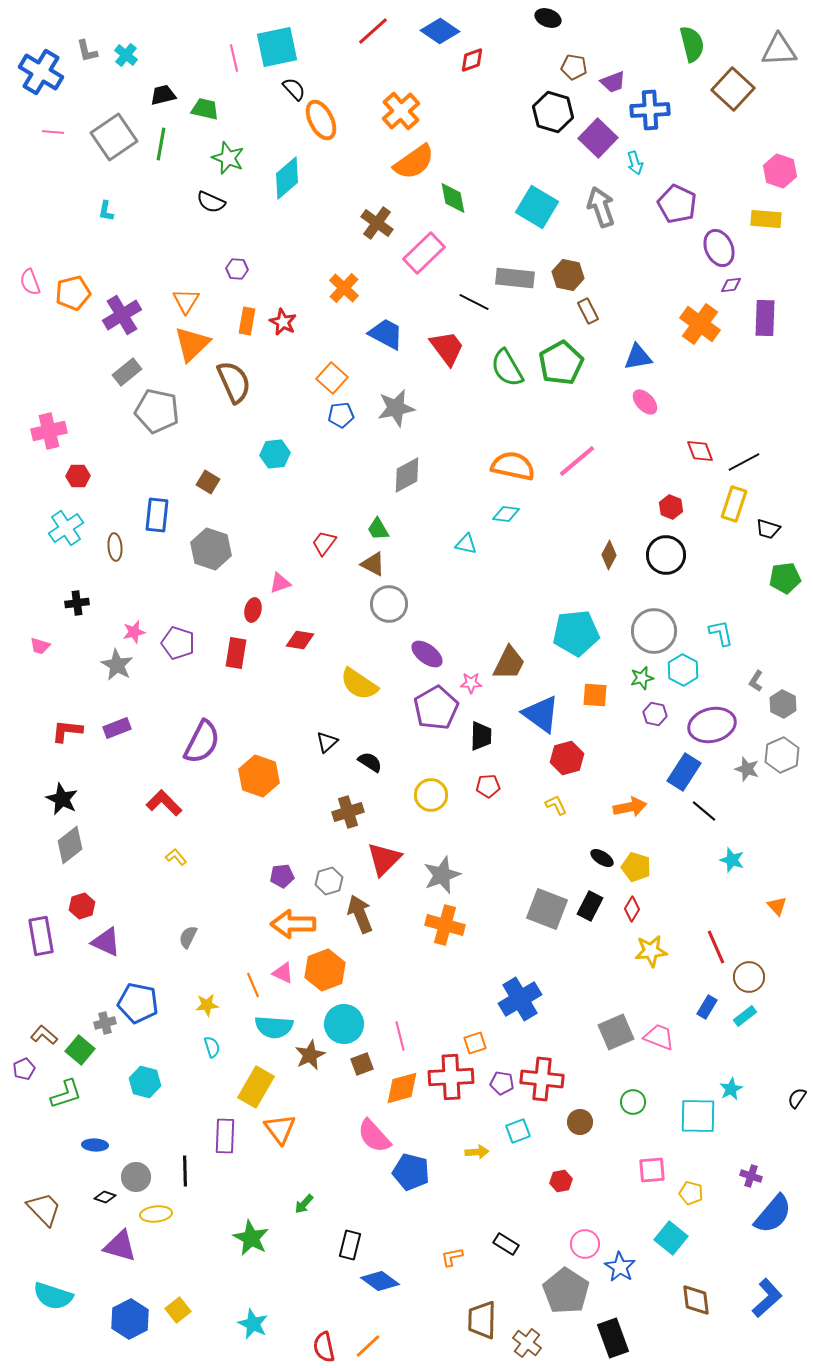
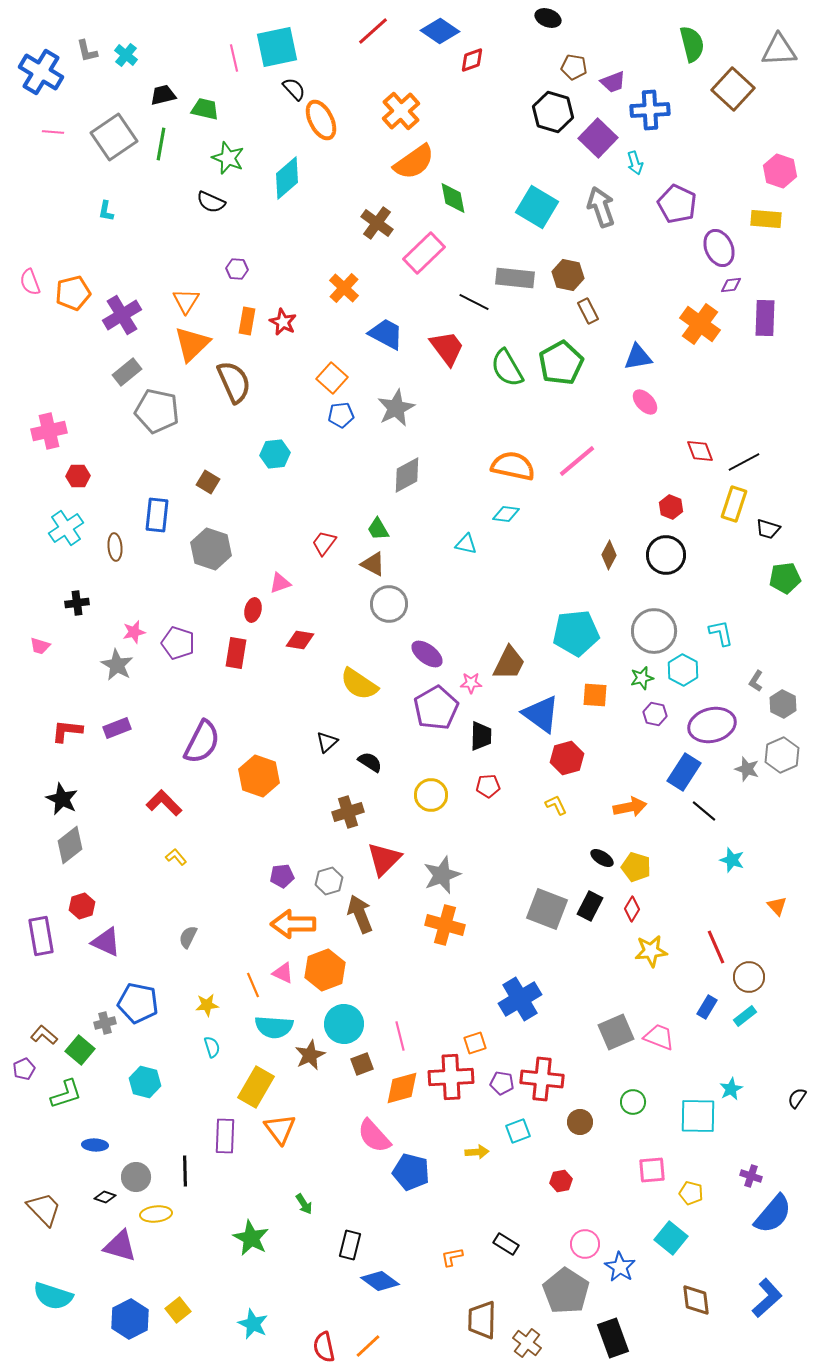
gray star at (396, 408): rotated 15 degrees counterclockwise
green arrow at (304, 1204): rotated 75 degrees counterclockwise
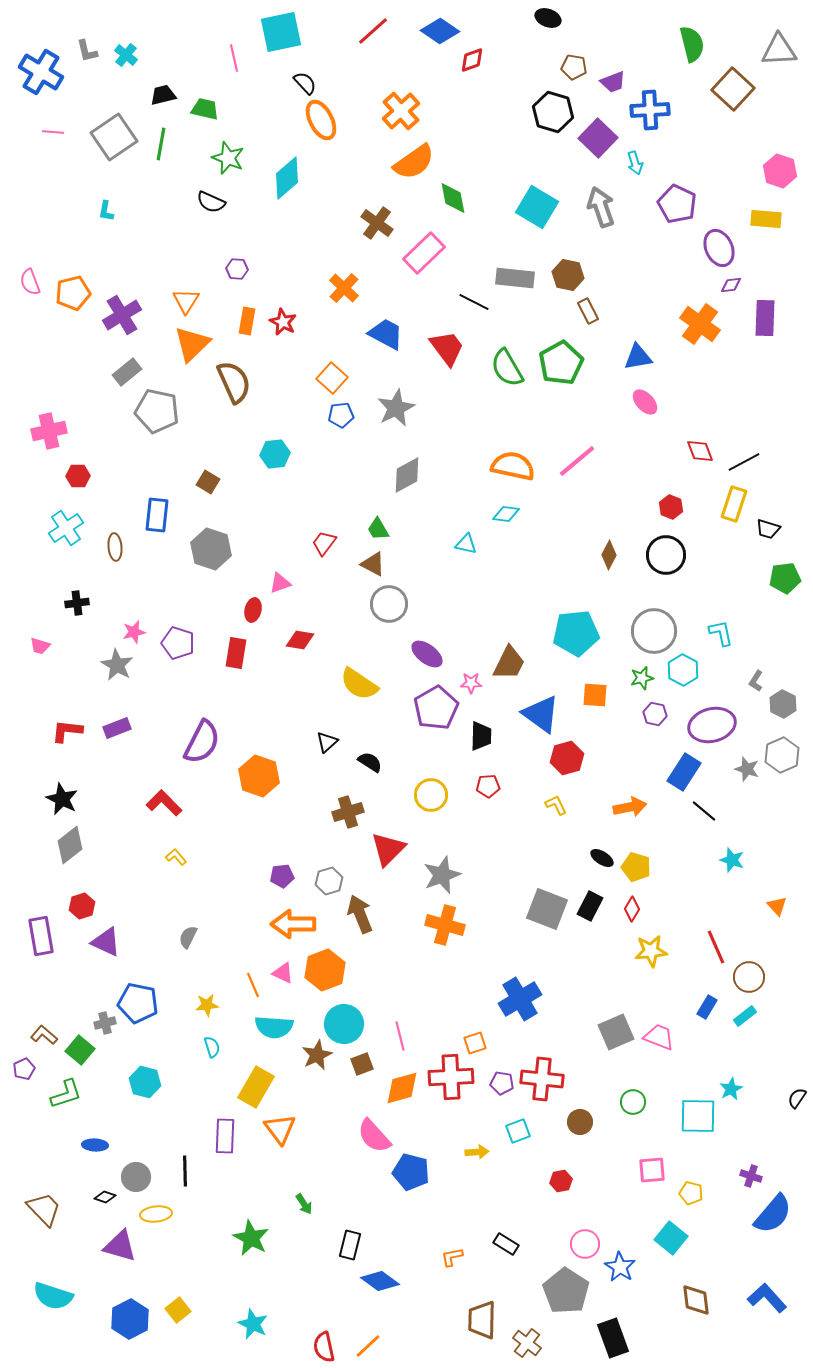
cyan square at (277, 47): moved 4 px right, 15 px up
black semicircle at (294, 89): moved 11 px right, 6 px up
red triangle at (384, 859): moved 4 px right, 10 px up
brown star at (310, 1055): moved 7 px right
blue L-shape at (767, 1298): rotated 90 degrees counterclockwise
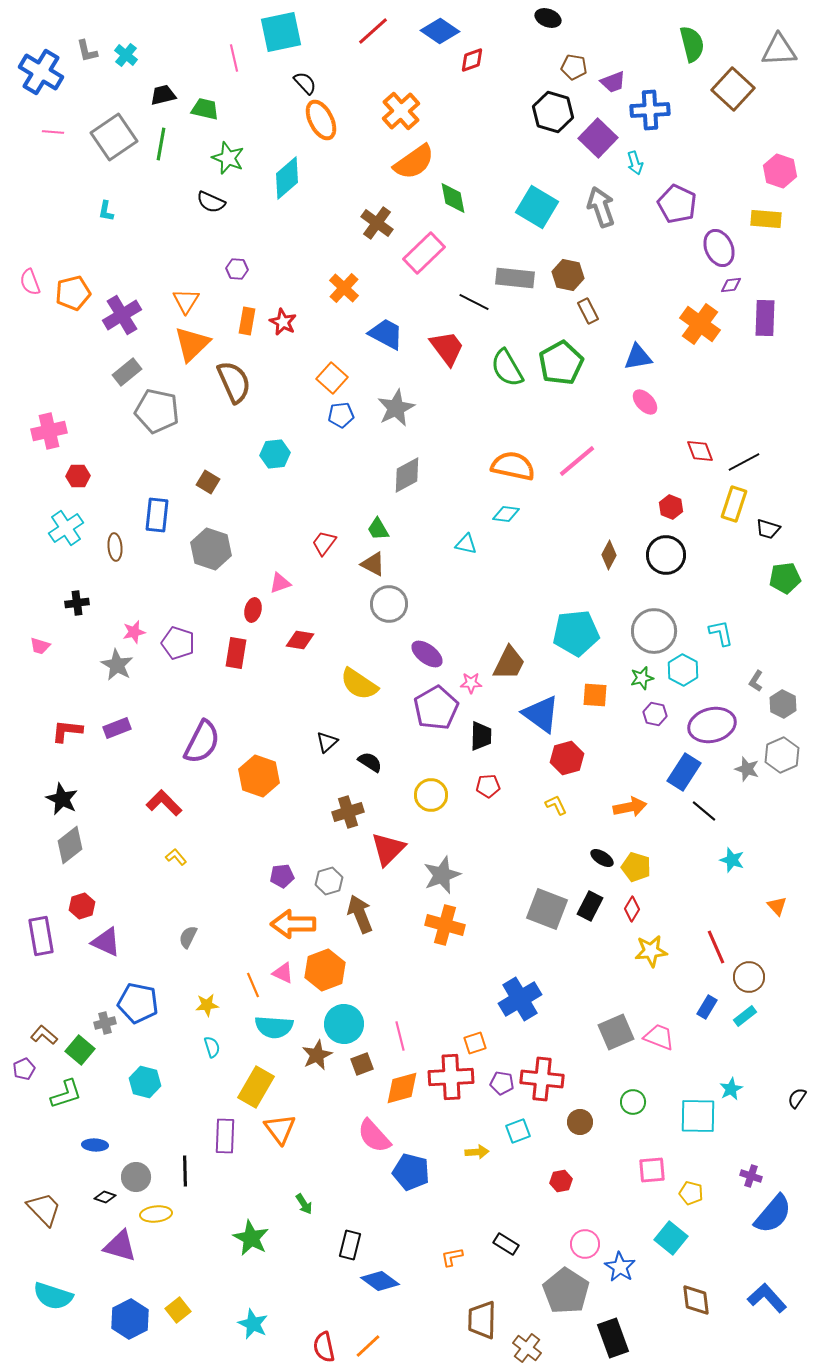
brown cross at (527, 1343): moved 5 px down
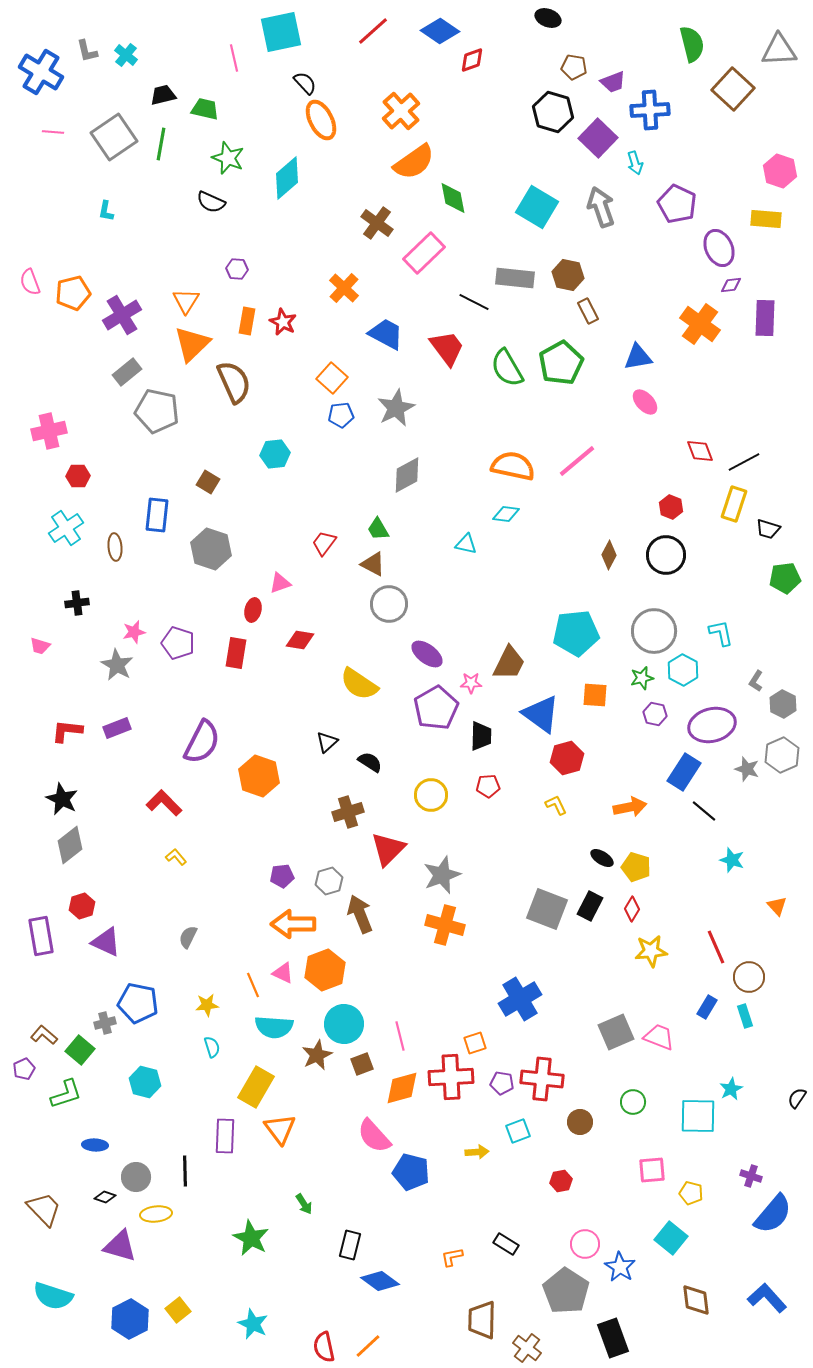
cyan rectangle at (745, 1016): rotated 70 degrees counterclockwise
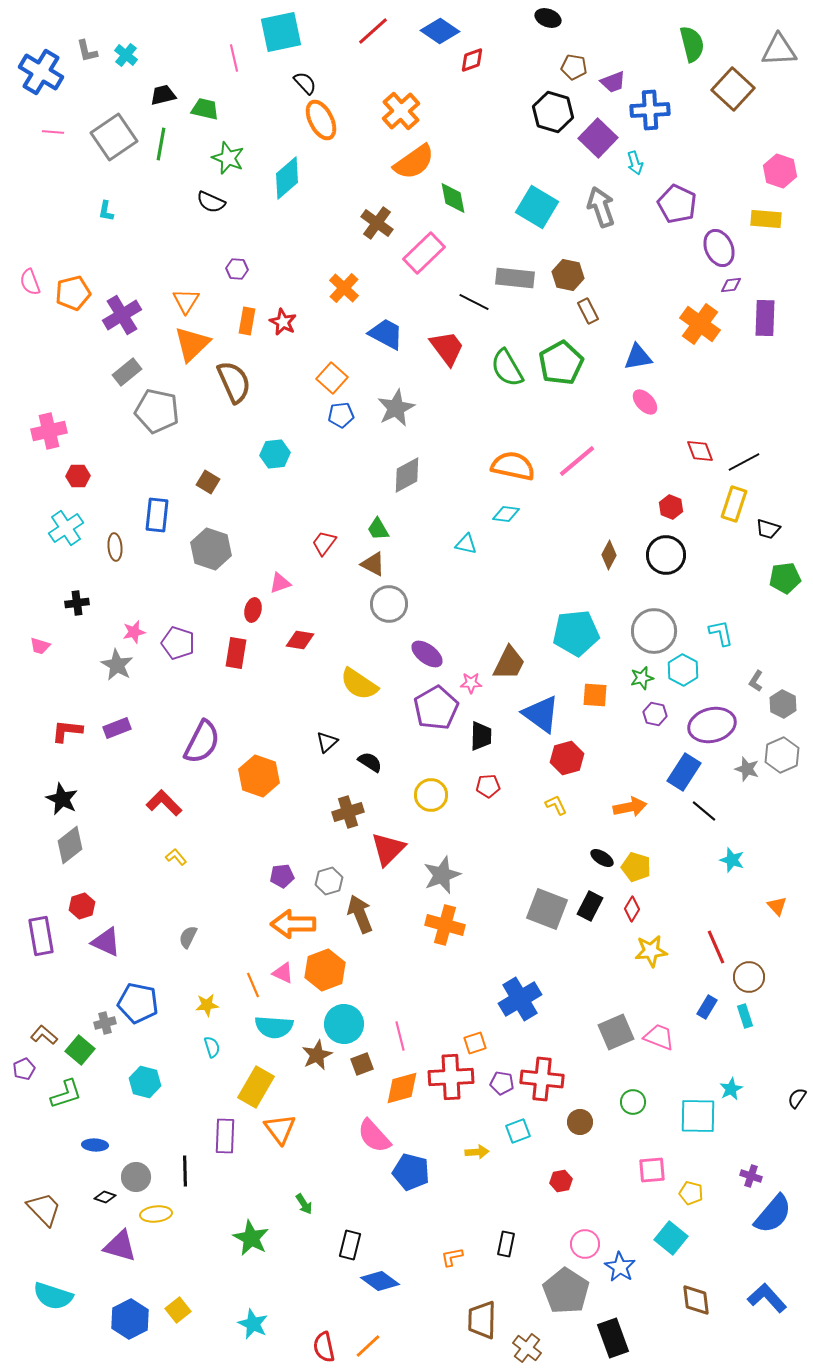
black rectangle at (506, 1244): rotated 70 degrees clockwise
